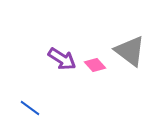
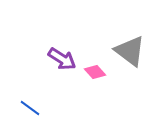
pink diamond: moved 7 px down
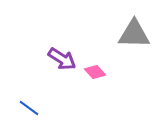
gray triangle: moved 4 px right, 17 px up; rotated 36 degrees counterclockwise
blue line: moved 1 px left
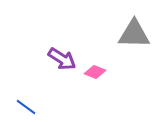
pink diamond: rotated 25 degrees counterclockwise
blue line: moved 3 px left, 1 px up
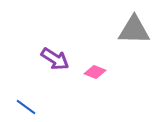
gray triangle: moved 4 px up
purple arrow: moved 7 px left
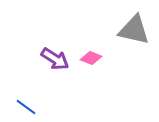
gray triangle: rotated 12 degrees clockwise
pink diamond: moved 4 px left, 14 px up
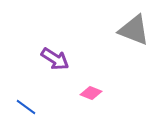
gray triangle: rotated 8 degrees clockwise
pink diamond: moved 35 px down
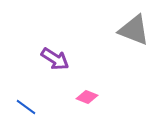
pink diamond: moved 4 px left, 4 px down
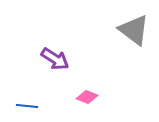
gray triangle: rotated 16 degrees clockwise
blue line: moved 1 px right, 1 px up; rotated 30 degrees counterclockwise
